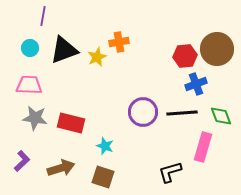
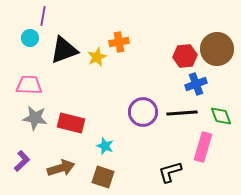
cyan circle: moved 10 px up
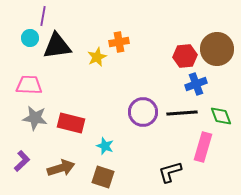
black triangle: moved 7 px left, 4 px up; rotated 12 degrees clockwise
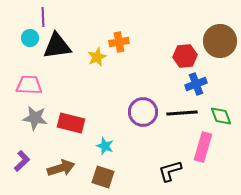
purple line: moved 1 px down; rotated 12 degrees counterclockwise
brown circle: moved 3 px right, 8 px up
black L-shape: moved 1 px up
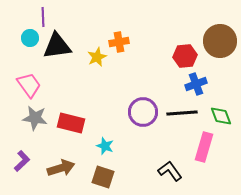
pink trapezoid: rotated 52 degrees clockwise
pink rectangle: moved 1 px right
black L-shape: rotated 70 degrees clockwise
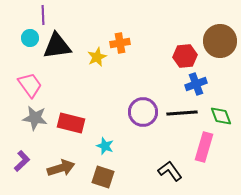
purple line: moved 2 px up
orange cross: moved 1 px right, 1 px down
pink trapezoid: moved 1 px right
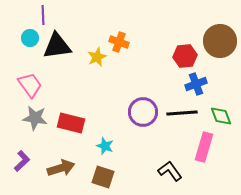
orange cross: moved 1 px left, 1 px up; rotated 30 degrees clockwise
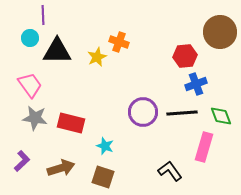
brown circle: moved 9 px up
black triangle: moved 5 px down; rotated 8 degrees clockwise
